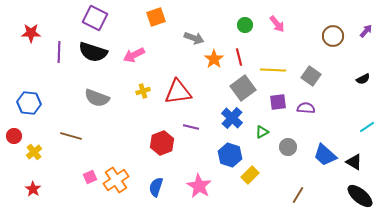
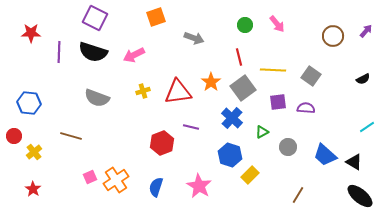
orange star at (214, 59): moved 3 px left, 23 px down
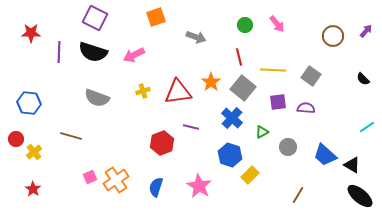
gray arrow at (194, 38): moved 2 px right, 1 px up
black semicircle at (363, 79): rotated 72 degrees clockwise
gray square at (243, 88): rotated 15 degrees counterclockwise
red circle at (14, 136): moved 2 px right, 3 px down
black triangle at (354, 162): moved 2 px left, 3 px down
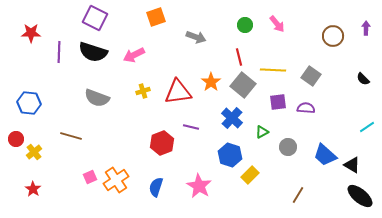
purple arrow at (366, 31): moved 3 px up; rotated 40 degrees counterclockwise
gray square at (243, 88): moved 3 px up
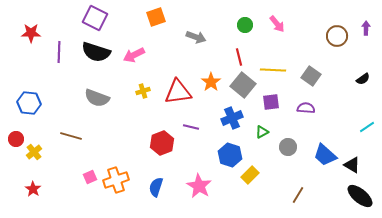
brown circle at (333, 36): moved 4 px right
black semicircle at (93, 52): moved 3 px right
black semicircle at (363, 79): rotated 80 degrees counterclockwise
purple square at (278, 102): moved 7 px left
blue cross at (232, 118): rotated 25 degrees clockwise
orange cross at (116, 180): rotated 15 degrees clockwise
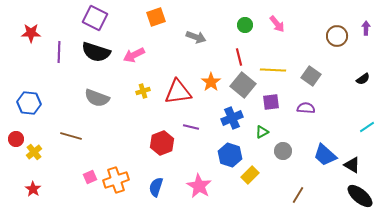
gray circle at (288, 147): moved 5 px left, 4 px down
